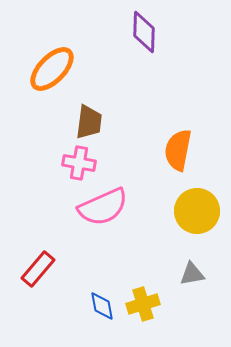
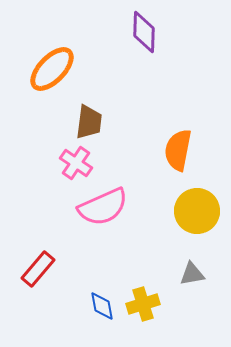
pink cross: moved 3 px left; rotated 24 degrees clockwise
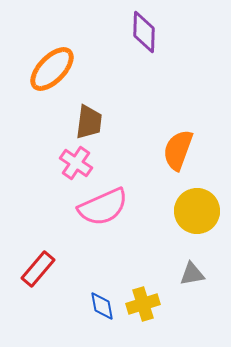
orange semicircle: rotated 9 degrees clockwise
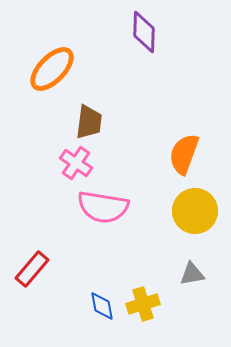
orange semicircle: moved 6 px right, 4 px down
pink semicircle: rotated 33 degrees clockwise
yellow circle: moved 2 px left
red rectangle: moved 6 px left
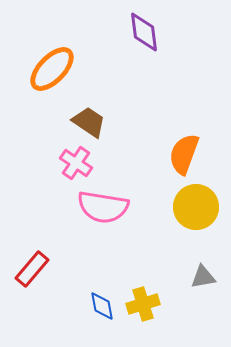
purple diamond: rotated 9 degrees counterclockwise
brown trapezoid: rotated 63 degrees counterclockwise
yellow circle: moved 1 px right, 4 px up
gray triangle: moved 11 px right, 3 px down
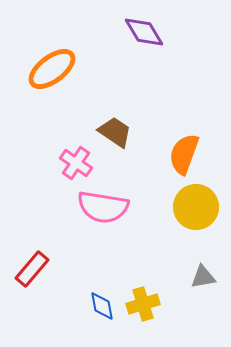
purple diamond: rotated 24 degrees counterclockwise
orange ellipse: rotated 9 degrees clockwise
brown trapezoid: moved 26 px right, 10 px down
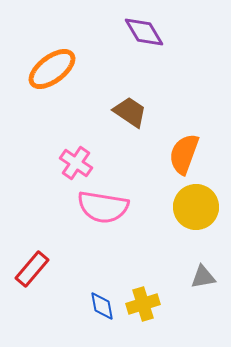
brown trapezoid: moved 15 px right, 20 px up
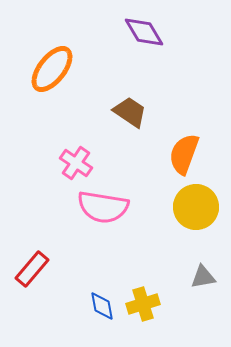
orange ellipse: rotated 15 degrees counterclockwise
